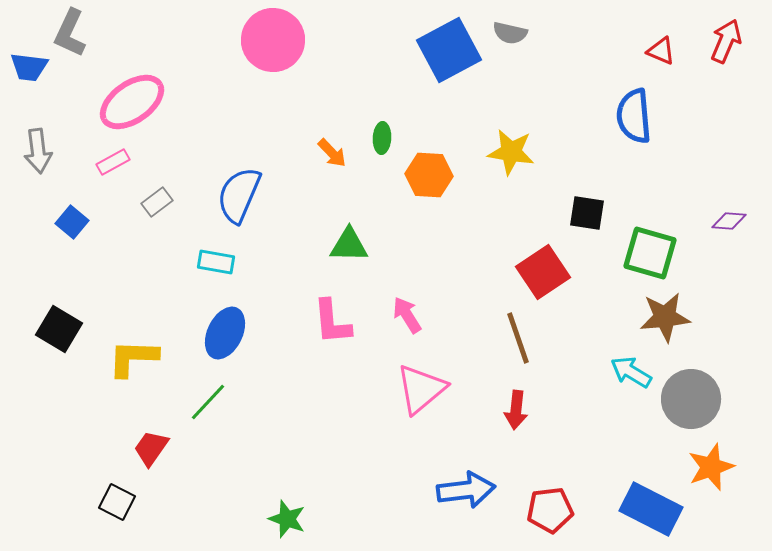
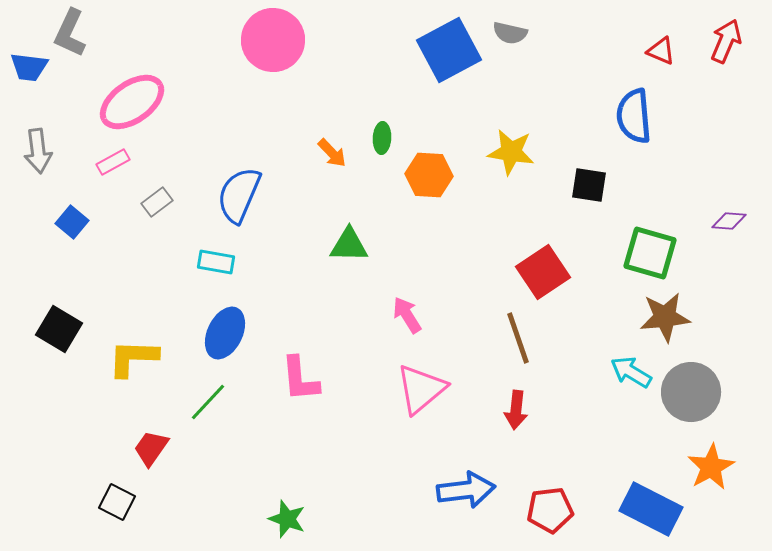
black square at (587, 213): moved 2 px right, 28 px up
pink L-shape at (332, 322): moved 32 px left, 57 px down
gray circle at (691, 399): moved 7 px up
orange star at (711, 467): rotated 9 degrees counterclockwise
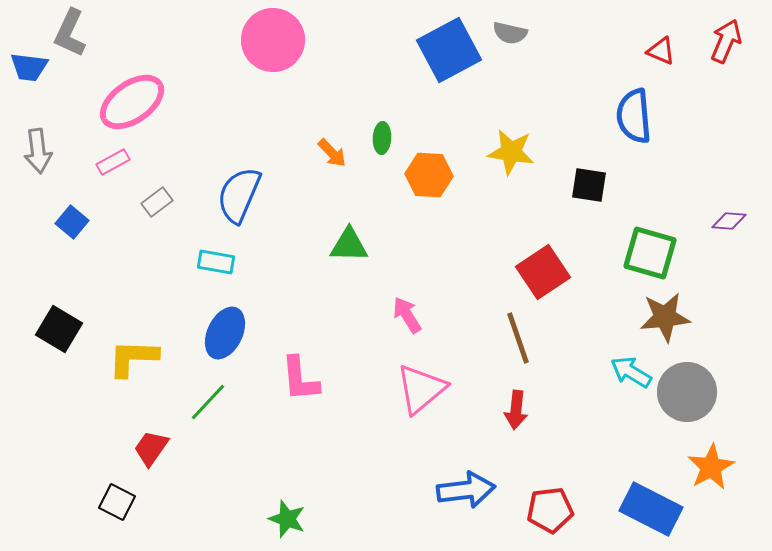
gray circle at (691, 392): moved 4 px left
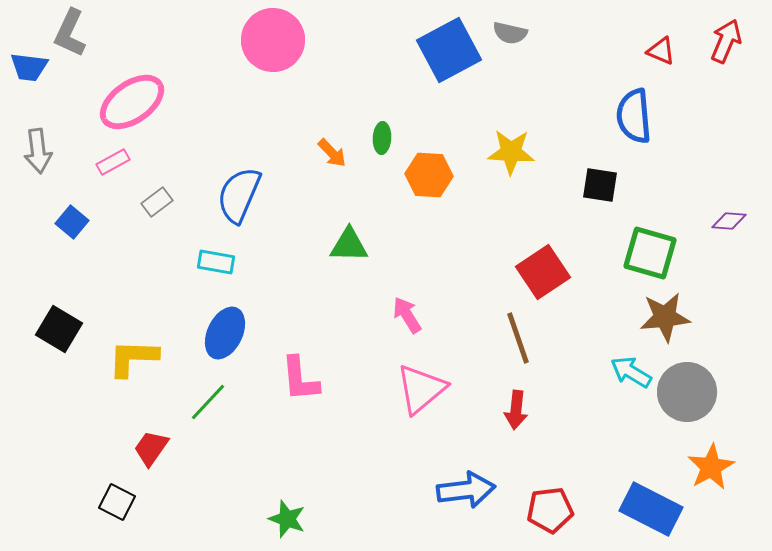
yellow star at (511, 152): rotated 6 degrees counterclockwise
black square at (589, 185): moved 11 px right
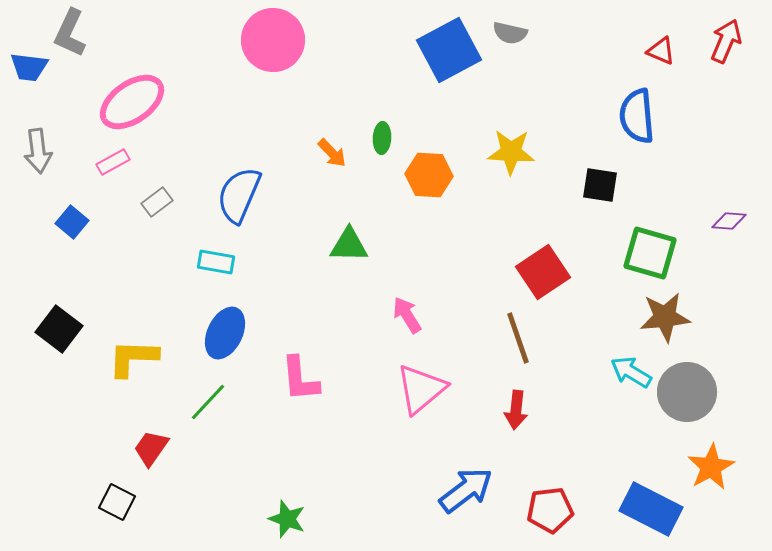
blue semicircle at (634, 116): moved 3 px right
black square at (59, 329): rotated 6 degrees clockwise
blue arrow at (466, 490): rotated 30 degrees counterclockwise
